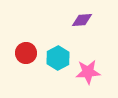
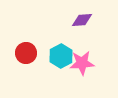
cyan hexagon: moved 3 px right, 2 px up
pink star: moved 6 px left, 9 px up
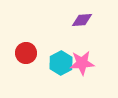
cyan hexagon: moved 7 px down
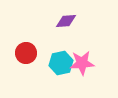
purple diamond: moved 16 px left, 1 px down
cyan hexagon: rotated 15 degrees clockwise
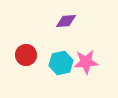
red circle: moved 2 px down
pink star: moved 4 px right, 1 px up
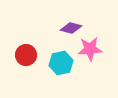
purple diamond: moved 5 px right, 7 px down; rotated 20 degrees clockwise
pink star: moved 4 px right, 13 px up
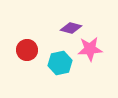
red circle: moved 1 px right, 5 px up
cyan hexagon: moved 1 px left
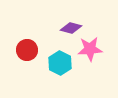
cyan hexagon: rotated 20 degrees counterclockwise
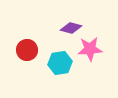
cyan hexagon: rotated 25 degrees clockwise
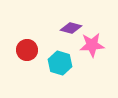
pink star: moved 2 px right, 4 px up
cyan hexagon: rotated 25 degrees clockwise
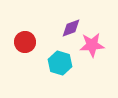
purple diamond: rotated 35 degrees counterclockwise
red circle: moved 2 px left, 8 px up
